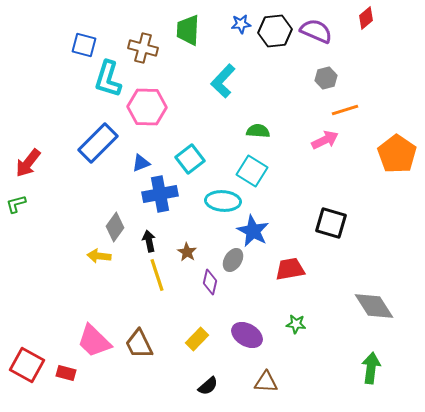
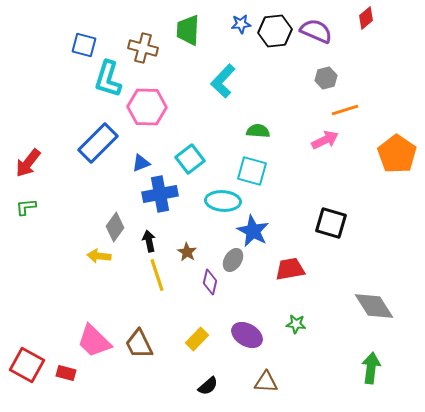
cyan square at (252, 171): rotated 16 degrees counterclockwise
green L-shape at (16, 204): moved 10 px right, 3 px down; rotated 10 degrees clockwise
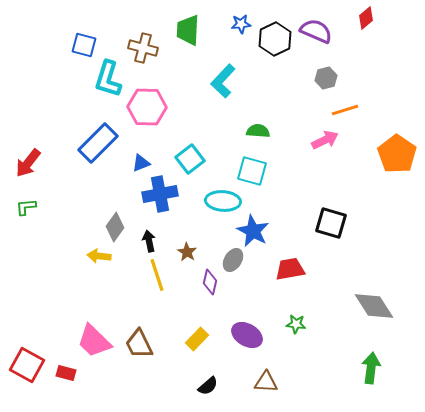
black hexagon at (275, 31): moved 8 px down; rotated 20 degrees counterclockwise
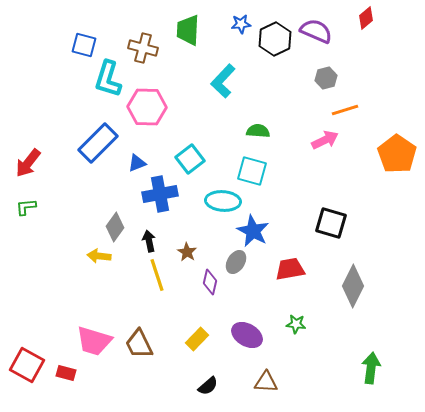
blue triangle at (141, 163): moved 4 px left
gray ellipse at (233, 260): moved 3 px right, 2 px down
gray diamond at (374, 306): moved 21 px left, 20 px up; rotated 60 degrees clockwise
pink trapezoid at (94, 341): rotated 27 degrees counterclockwise
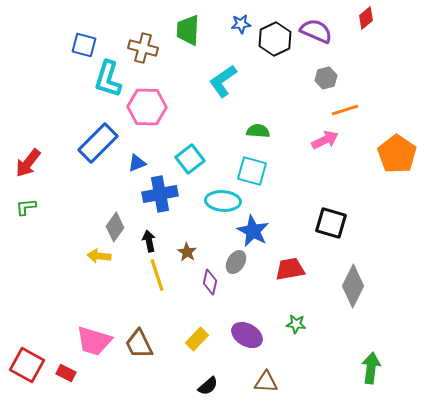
cyan L-shape at (223, 81): rotated 12 degrees clockwise
red rectangle at (66, 373): rotated 12 degrees clockwise
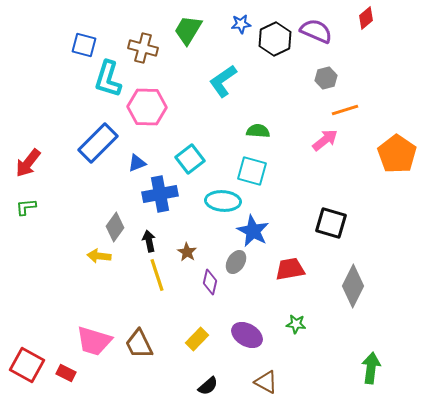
green trapezoid at (188, 30): rotated 28 degrees clockwise
pink arrow at (325, 140): rotated 12 degrees counterclockwise
brown triangle at (266, 382): rotated 25 degrees clockwise
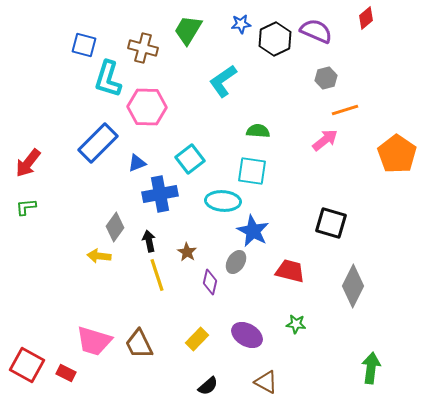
cyan square at (252, 171): rotated 8 degrees counterclockwise
red trapezoid at (290, 269): moved 2 px down; rotated 24 degrees clockwise
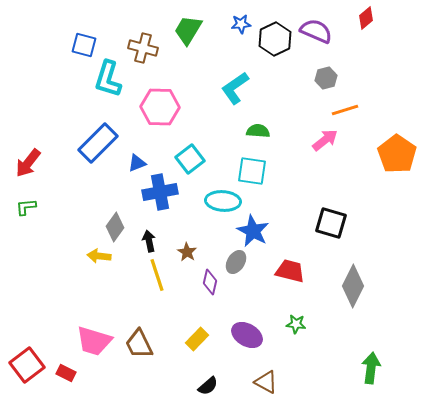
cyan L-shape at (223, 81): moved 12 px right, 7 px down
pink hexagon at (147, 107): moved 13 px right
blue cross at (160, 194): moved 2 px up
red square at (27, 365): rotated 24 degrees clockwise
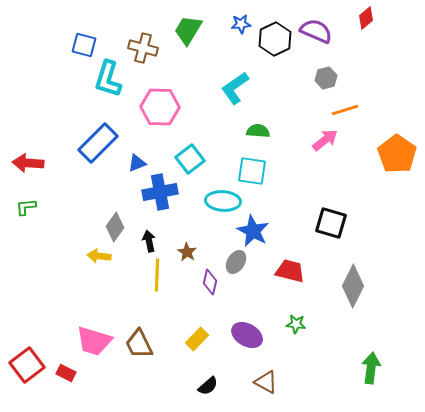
red arrow at (28, 163): rotated 56 degrees clockwise
yellow line at (157, 275): rotated 20 degrees clockwise
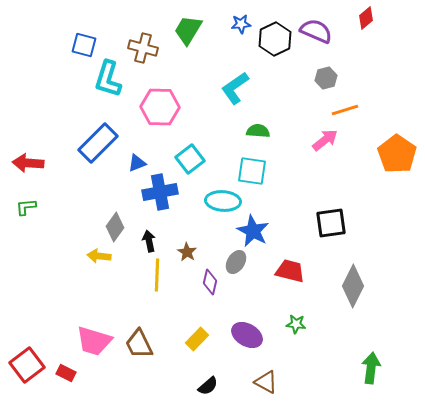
black square at (331, 223): rotated 24 degrees counterclockwise
